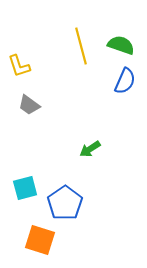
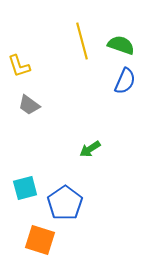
yellow line: moved 1 px right, 5 px up
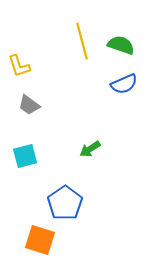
blue semicircle: moved 1 px left, 3 px down; rotated 44 degrees clockwise
cyan square: moved 32 px up
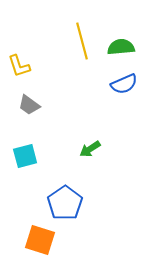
green semicircle: moved 2 px down; rotated 24 degrees counterclockwise
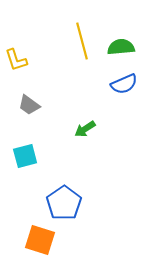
yellow L-shape: moved 3 px left, 6 px up
green arrow: moved 5 px left, 20 px up
blue pentagon: moved 1 px left
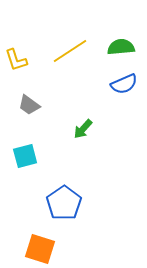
yellow line: moved 12 px left, 10 px down; rotated 72 degrees clockwise
green arrow: moved 2 px left; rotated 15 degrees counterclockwise
orange square: moved 9 px down
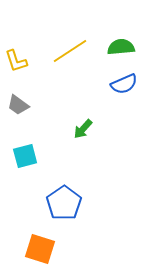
yellow L-shape: moved 1 px down
gray trapezoid: moved 11 px left
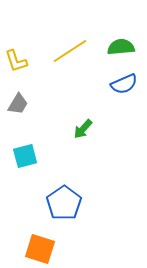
gray trapezoid: moved 1 px up; rotated 95 degrees counterclockwise
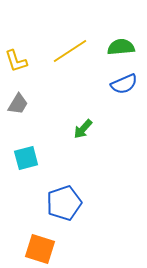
cyan square: moved 1 px right, 2 px down
blue pentagon: rotated 16 degrees clockwise
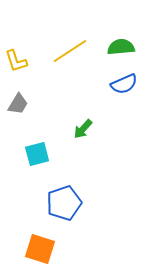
cyan square: moved 11 px right, 4 px up
